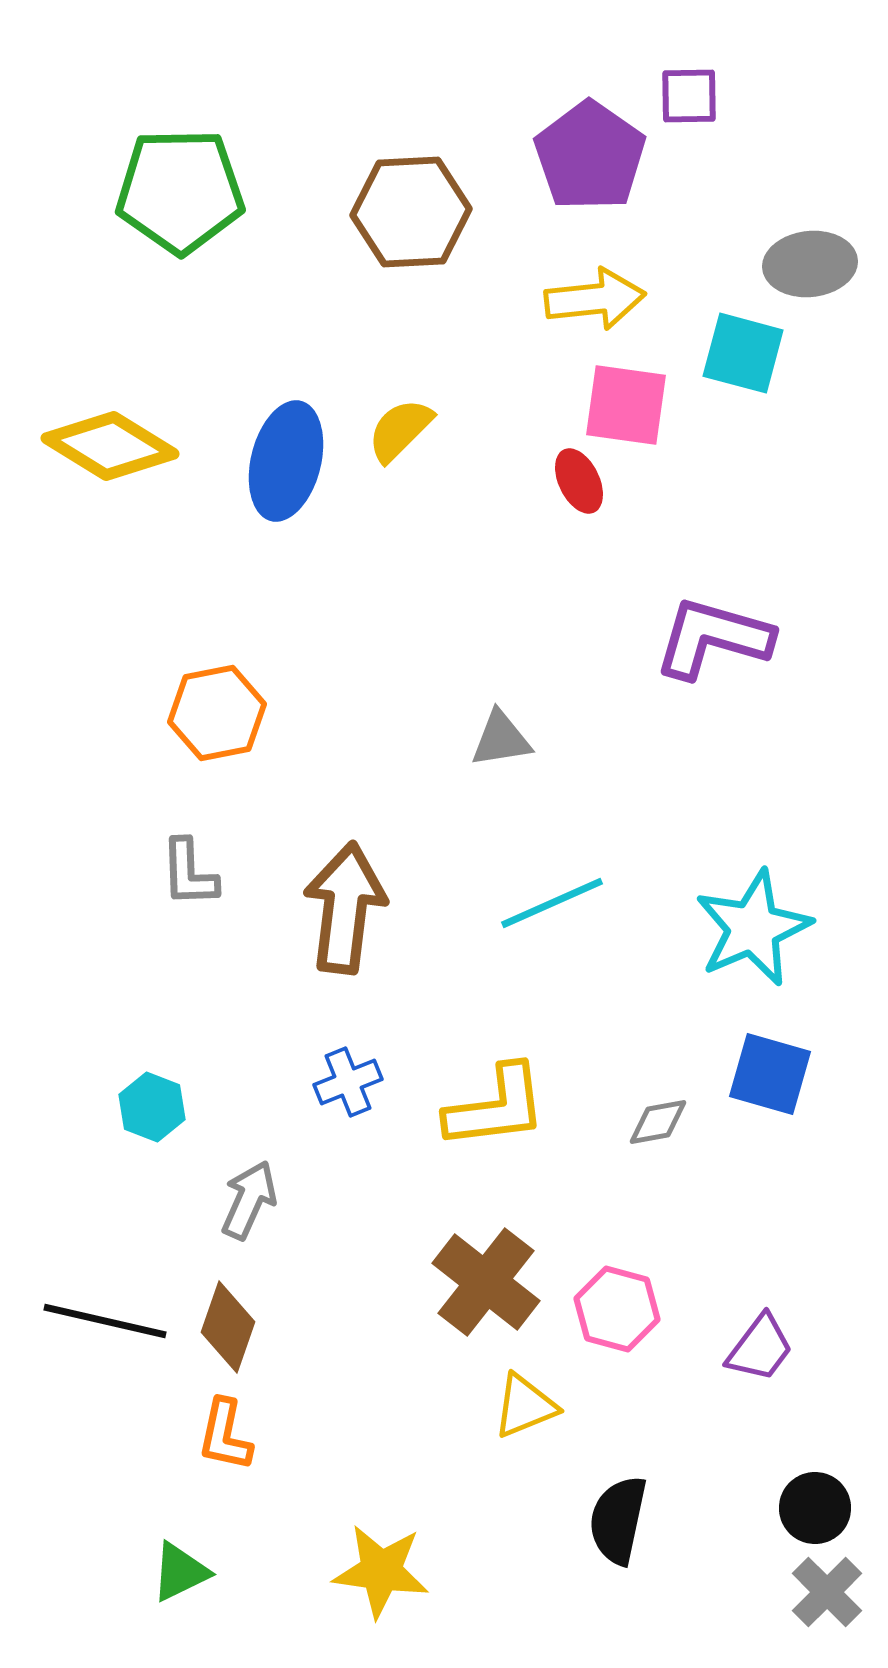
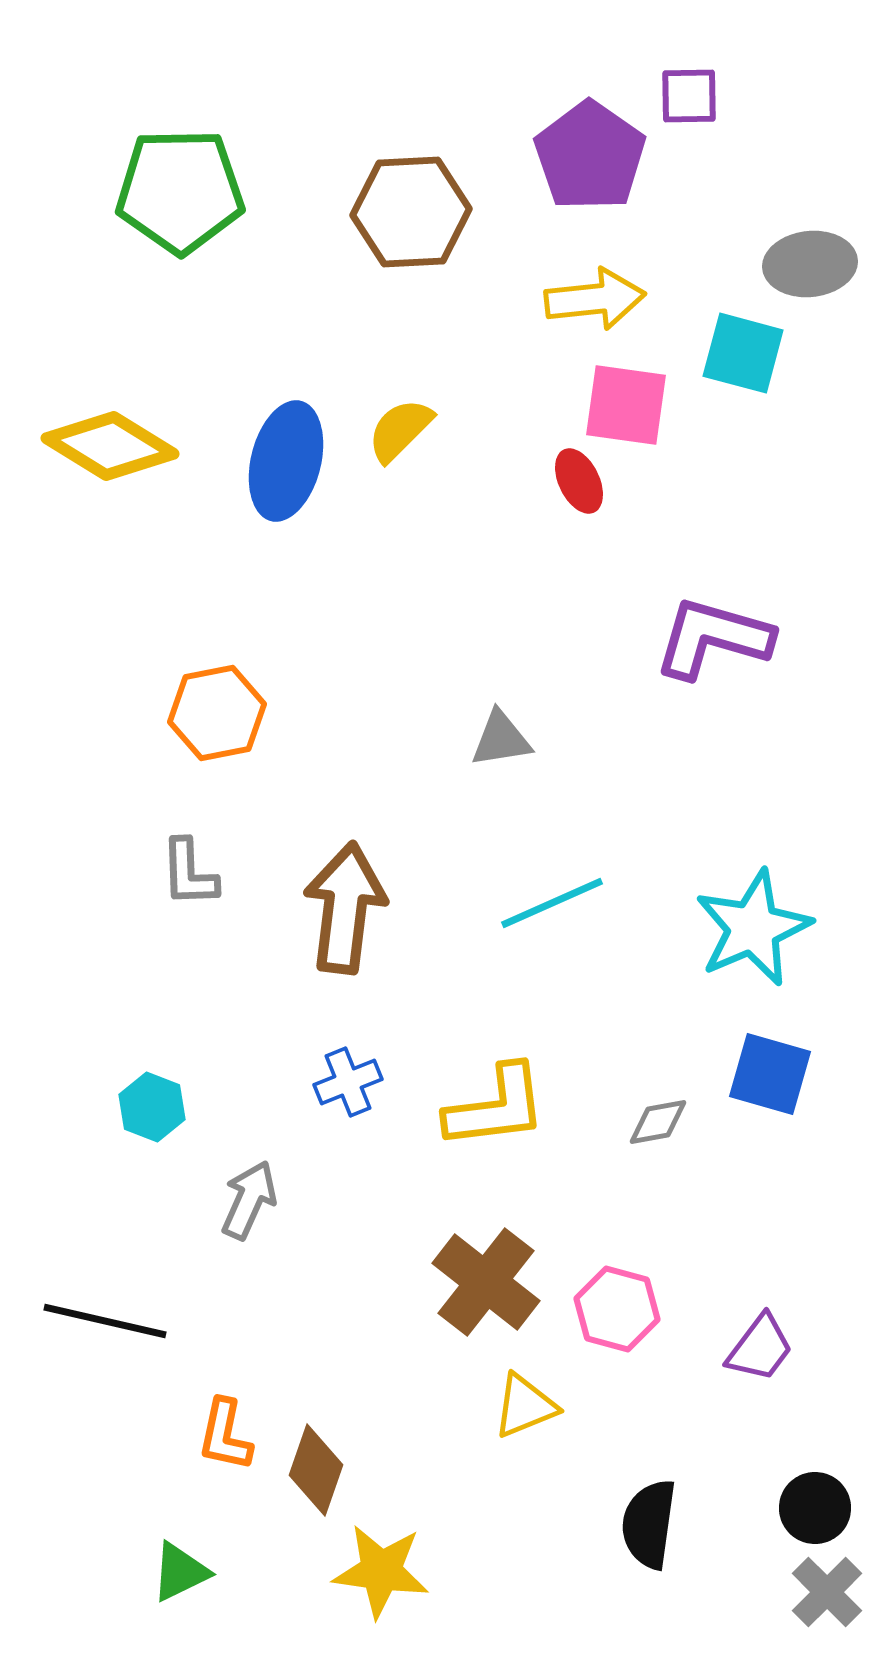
brown diamond: moved 88 px right, 143 px down
black semicircle: moved 31 px right, 4 px down; rotated 4 degrees counterclockwise
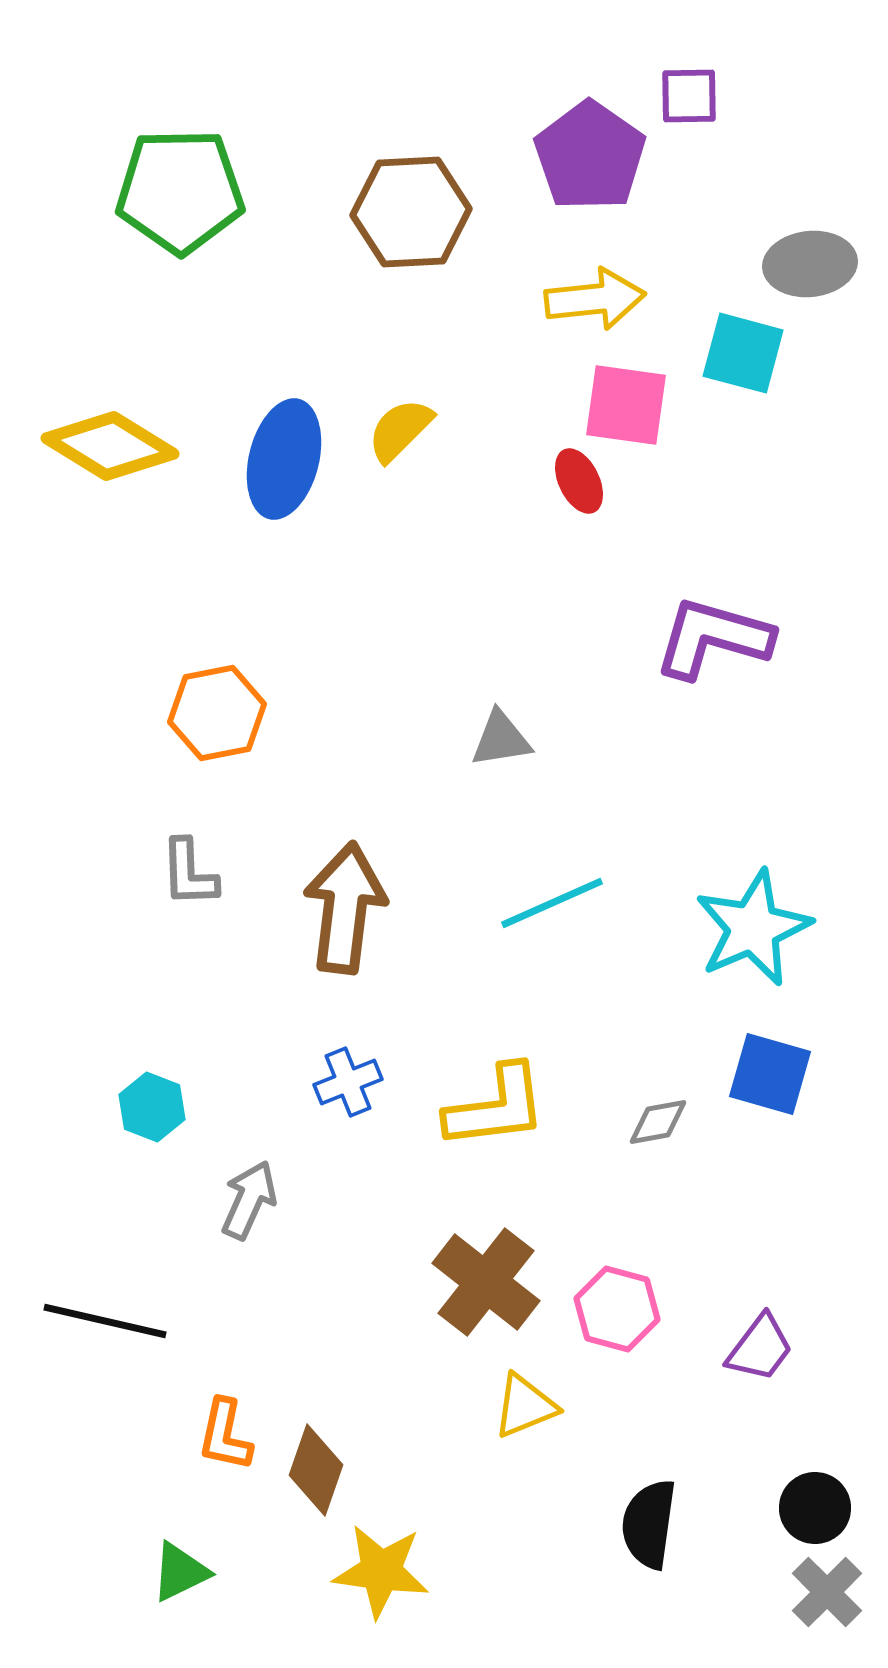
blue ellipse: moved 2 px left, 2 px up
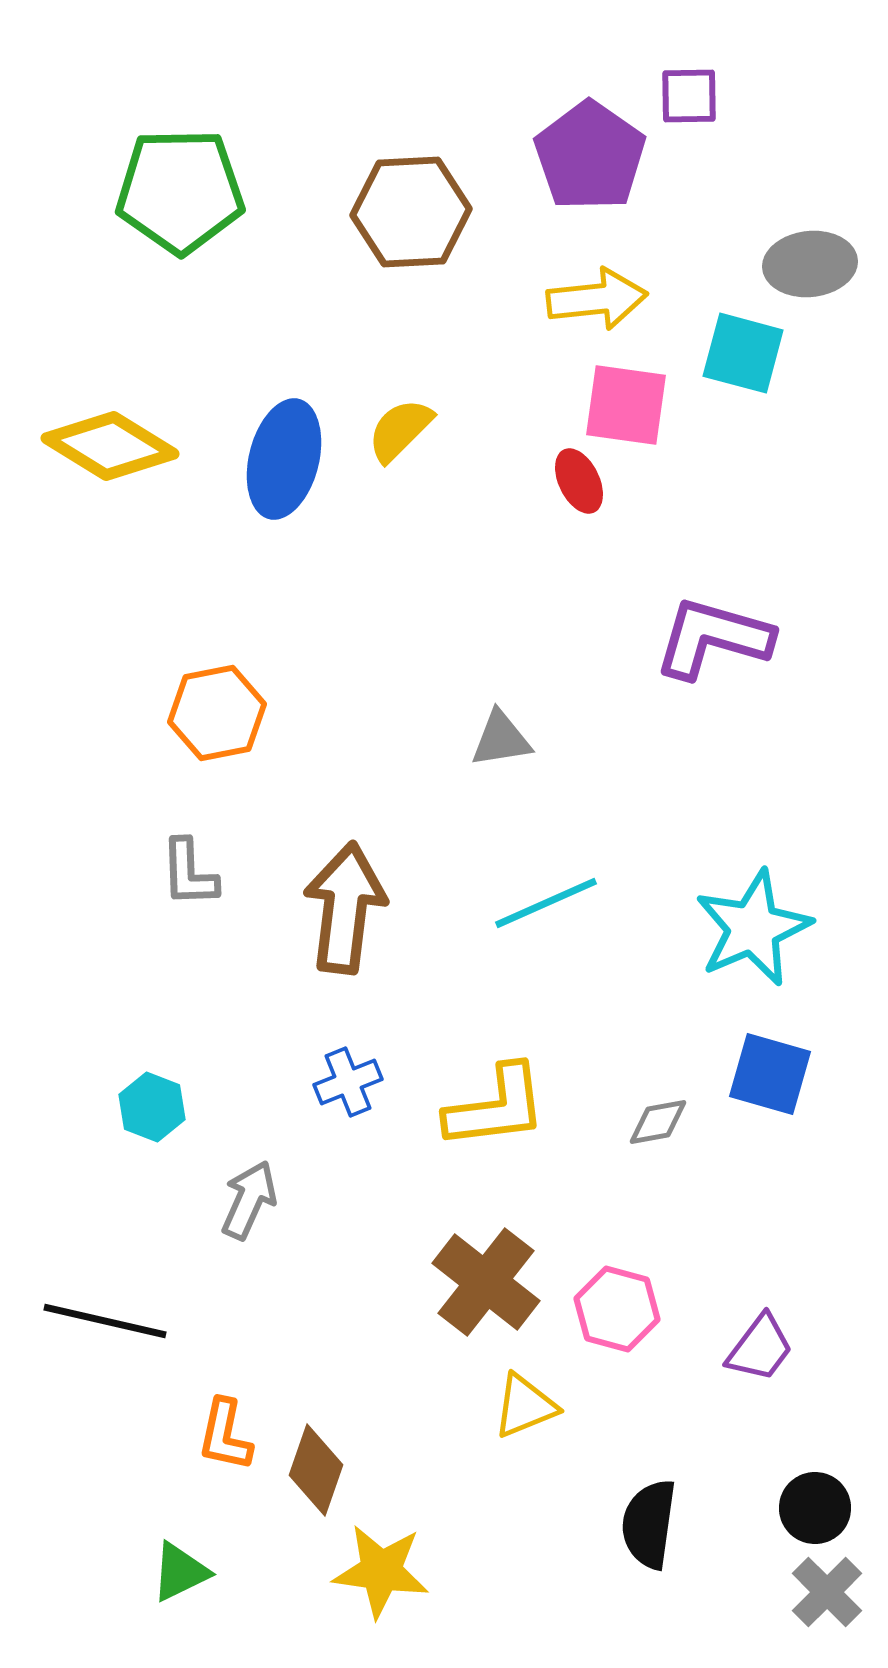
yellow arrow: moved 2 px right
cyan line: moved 6 px left
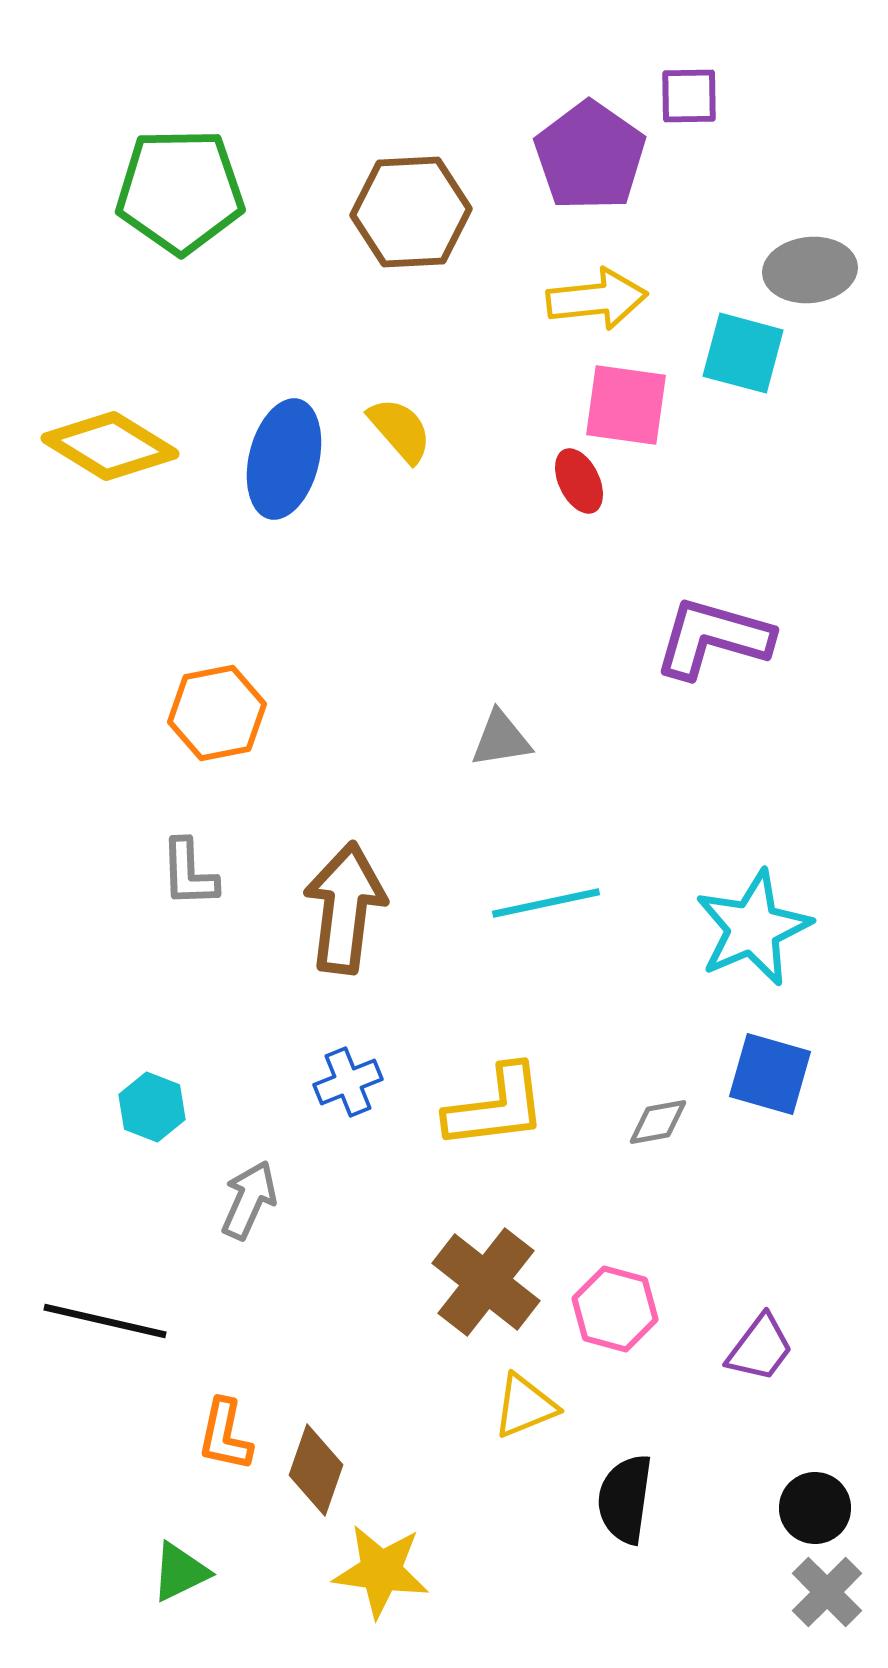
gray ellipse: moved 6 px down
yellow semicircle: rotated 94 degrees clockwise
cyan line: rotated 12 degrees clockwise
pink hexagon: moved 2 px left
black semicircle: moved 24 px left, 25 px up
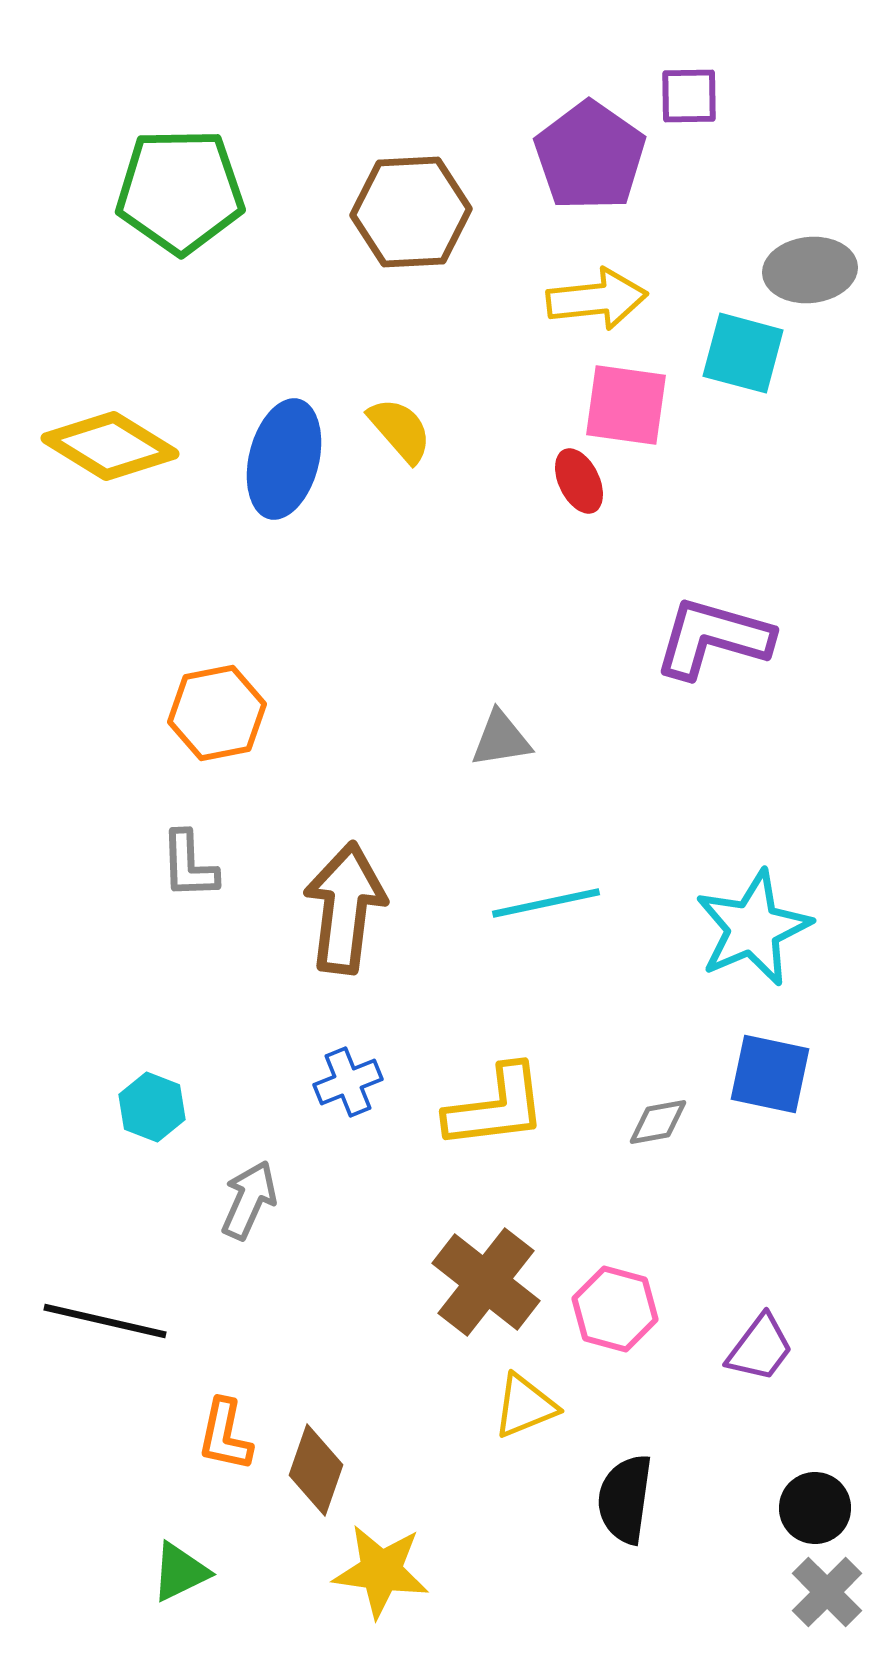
gray L-shape: moved 8 px up
blue square: rotated 4 degrees counterclockwise
